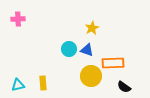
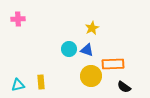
orange rectangle: moved 1 px down
yellow rectangle: moved 2 px left, 1 px up
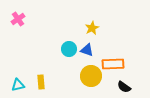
pink cross: rotated 32 degrees counterclockwise
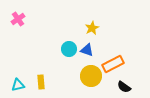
orange rectangle: rotated 25 degrees counterclockwise
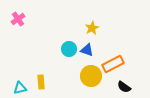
cyan triangle: moved 2 px right, 3 px down
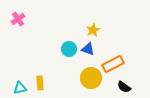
yellow star: moved 1 px right, 2 px down
blue triangle: moved 1 px right, 1 px up
yellow circle: moved 2 px down
yellow rectangle: moved 1 px left, 1 px down
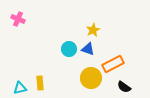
pink cross: rotated 32 degrees counterclockwise
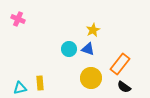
orange rectangle: moved 7 px right; rotated 25 degrees counterclockwise
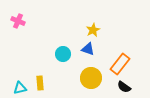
pink cross: moved 2 px down
cyan circle: moved 6 px left, 5 px down
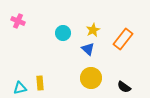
blue triangle: rotated 24 degrees clockwise
cyan circle: moved 21 px up
orange rectangle: moved 3 px right, 25 px up
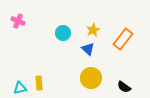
yellow rectangle: moved 1 px left
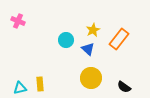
cyan circle: moved 3 px right, 7 px down
orange rectangle: moved 4 px left
yellow rectangle: moved 1 px right, 1 px down
